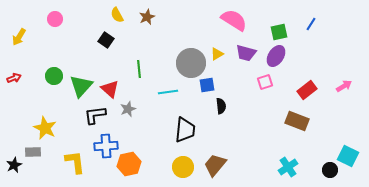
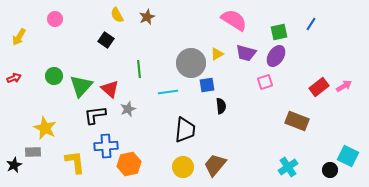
red rectangle: moved 12 px right, 3 px up
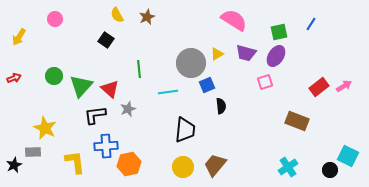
blue square: rotated 14 degrees counterclockwise
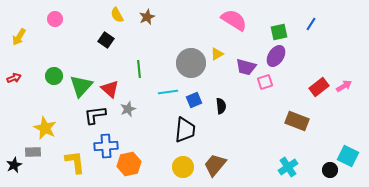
purple trapezoid: moved 14 px down
blue square: moved 13 px left, 15 px down
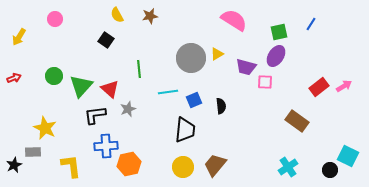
brown star: moved 3 px right, 1 px up; rotated 14 degrees clockwise
gray circle: moved 5 px up
pink square: rotated 21 degrees clockwise
brown rectangle: rotated 15 degrees clockwise
yellow L-shape: moved 4 px left, 4 px down
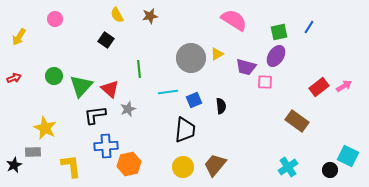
blue line: moved 2 px left, 3 px down
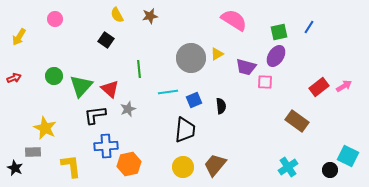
black star: moved 1 px right, 3 px down; rotated 21 degrees counterclockwise
